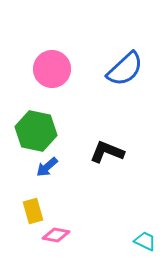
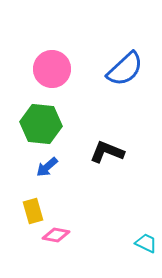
green hexagon: moved 5 px right, 7 px up; rotated 6 degrees counterclockwise
cyan trapezoid: moved 1 px right, 2 px down
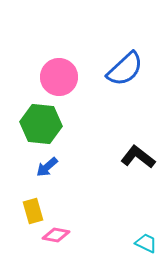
pink circle: moved 7 px right, 8 px down
black L-shape: moved 31 px right, 5 px down; rotated 16 degrees clockwise
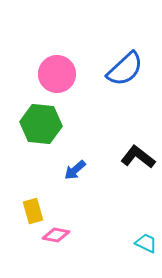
pink circle: moved 2 px left, 3 px up
blue arrow: moved 28 px right, 3 px down
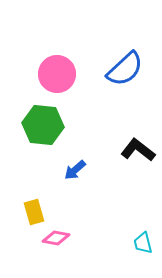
green hexagon: moved 2 px right, 1 px down
black L-shape: moved 7 px up
yellow rectangle: moved 1 px right, 1 px down
pink diamond: moved 3 px down
cyan trapezoid: moved 3 px left; rotated 130 degrees counterclockwise
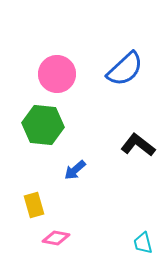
black L-shape: moved 5 px up
yellow rectangle: moved 7 px up
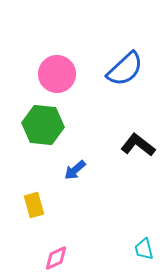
pink diamond: moved 20 px down; rotated 36 degrees counterclockwise
cyan trapezoid: moved 1 px right, 6 px down
